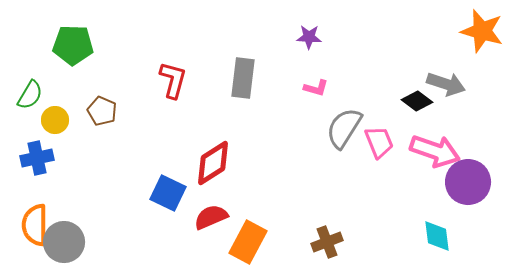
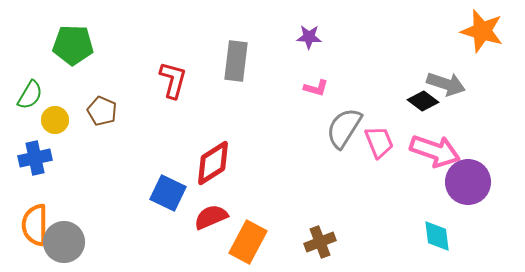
gray rectangle: moved 7 px left, 17 px up
black diamond: moved 6 px right
blue cross: moved 2 px left
brown cross: moved 7 px left
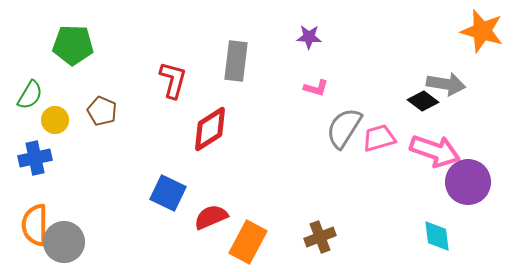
gray arrow: rotated 9 degrees counterclockwise
pink trapezoid: moved 4 px up; rotated 84 degrees counterclockwise
red diamond: moved 3 px left, 34 px up
brown cross: moved 5 px up
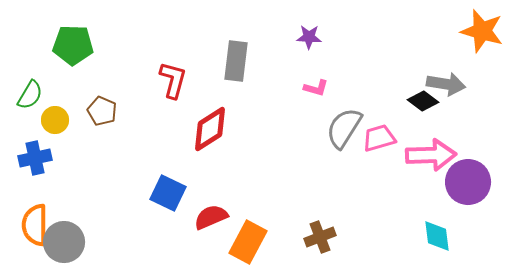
pink arrow: moved 4 px left, 4 px down; rotated 21 degrees counterclockwise
